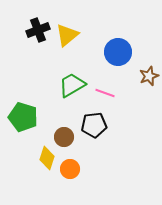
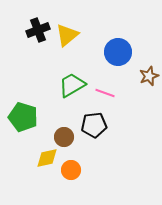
yellow diamond: rotated 60 degrees clockwise
orange circle: moved 1 px right, 1 px down
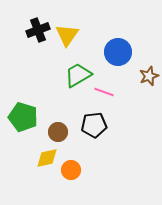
yellow triangle: rotated 15 degrees counterclockwise
green trapezoid: moved 6 px right, 10 px up
pink line: moved 1 px left, 1 px up
brown circle: moved 6 px left, 5 px up
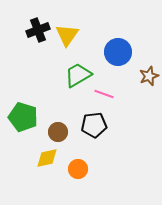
pink line: moved 2 px down
orange circle: moved 7 px right, 1 px up
